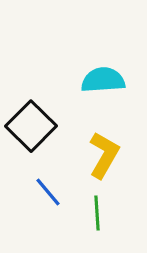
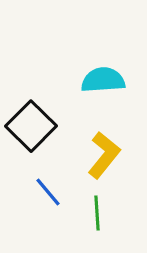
yellow L-shape: rotated 9 degrees clockwise
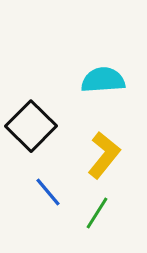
green line: rotated 36 degrees clockwise
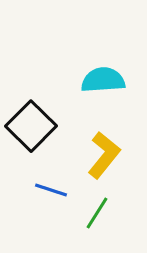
blue line: moved 3 px right, 2 px up; rotated 32 degrees counterclockwise
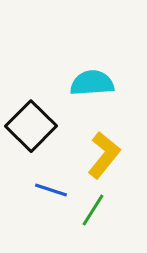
cyan semicircle: moved 11 px left, 3 px down
green line: moved 4 px left, 3 px up
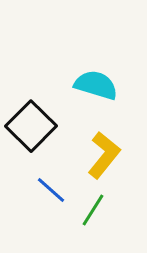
cyan semicircle: moved 4 px right, 2 px down; rotated 21 degrees clockwise
blue line: rotated 24 degrees clockwise
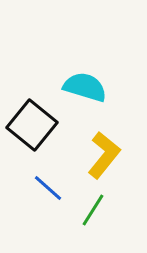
cyan semicircle: moved 11 px left, 2 px down
black square: moved 1 px right, 1 px up; rotated 6 degrees counterclockwise
blue line: moved 3 px left, 2 px up
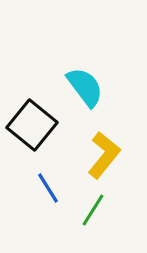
cyan semicircle: rotated 36 degrees clockwise
blue line: rotated 16 degrees clockwise
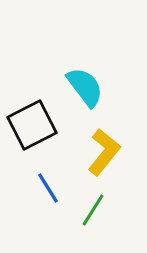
black square: rotated 24 degrees clockwise
yellow L-shape: moved 3 px up
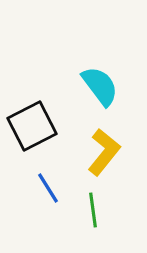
cyan semicircle: moved 15 px right, 1 px up
black square: moved 1 px down
green line: rotated 40 degrees counterclockwise
